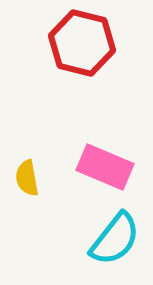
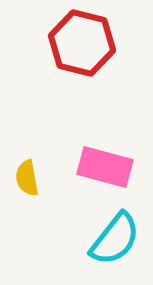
pink rectangle: rotated 8 degrees counterclockwise
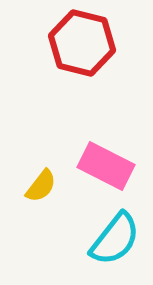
pink rectangle: moved 1 px right, 1 px up; rotated 12 degrees clockwise
yellow semicircle: moved 14 px right, 8 px down; rotated 132 degrees counterclockwise
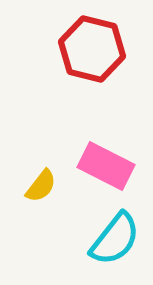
red hexagon: moved 10 px right, 6 px down
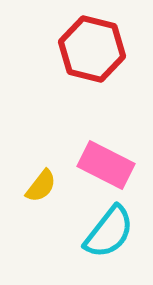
pink rectangle: moved 1 px up
cyan semicircle: moved 6 px left, 7 px up
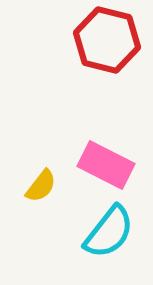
red hexagon: moved 15 px right, 9 px up
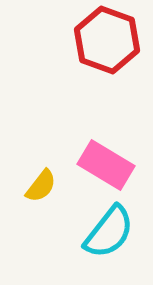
red hexagon: rotated 6 degrees clockwise
pink rectangle: rotated 4 degrees clockwise
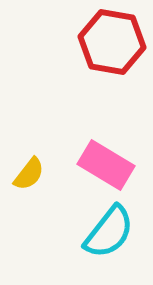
red hexagon: moved 5 px right, 2 px down; rotated 10 degrees counterclockwise
yellow semicircle: moved 12 px left, 12 px up
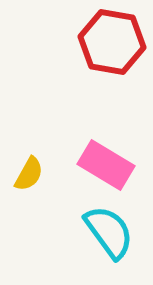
yellow semicircle: rotated 9 degrees counterclockwise
cyan semicircle: rotated 74 degrees counterclockwise
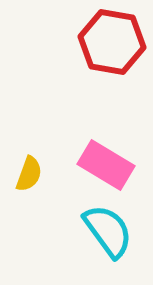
yellow semicircle: rotated 9 degrees counterclockwise
cyan semicircle: moved 1 px left, 1 px up
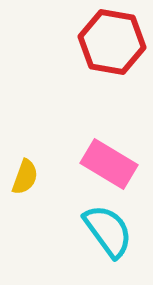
pink rectangle: moved 3 px right, 1 px up
yellow semicircle: moved 4 px left, 3 px down
